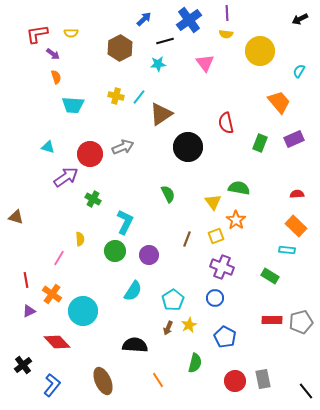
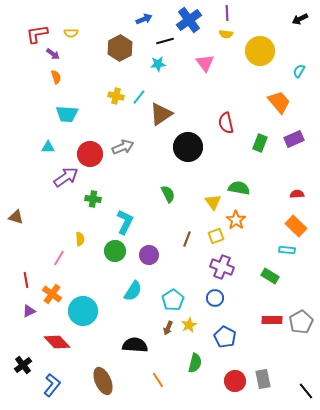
blue arrow at (144, 19): rotated 21 degrees clockwise
cyan trapezoid at (73, 105): moved 6 px left, 9 px down
cyan triangle at (48, 147): rotated 16 degrees counterclockwise
green cross at (93, 199): rotated 21 degrees counterclockwise
gray pentagon at (301, 322): rotated 15 degrees counterclockwise
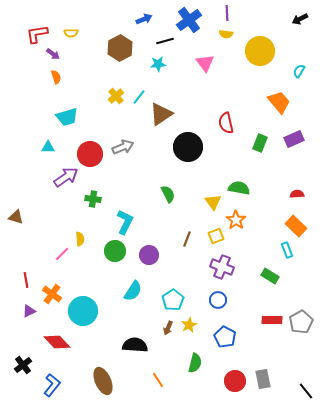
yellow cross at (116, 96): rotated 35 degrees clockwise
cyan trapezoid at (67, 114): moved 3 px down; rotated 20 degrees counterclockwise
cyan rectangle at (287, 250): rotated 63 degrees clockwise
pink line at (59, 258): moved 3 px right, 4 px up; rotated 14 degrees clockwise
blue circle at (215, 298): moved 3 px right, 2 px down
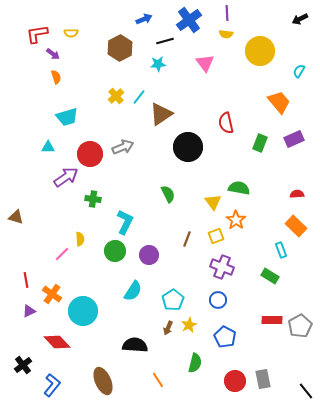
cyan rectangle at (287, 250): moved 6 px left
gray pentagon at (301, 322): moved 1 px left, 4 px down
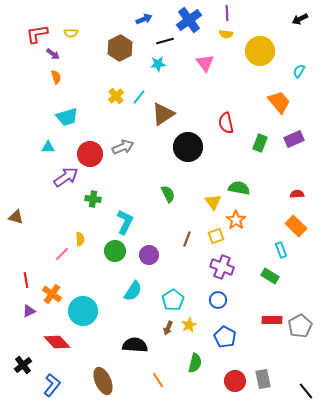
brown triangle at (161, 114): moved 2 px right
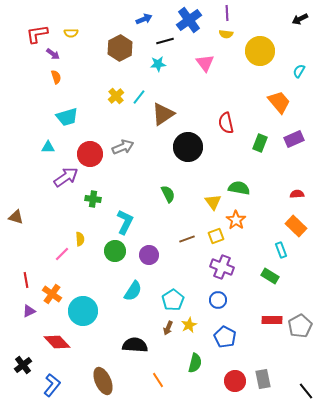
brown line at (187, 239): rotated 49 degrees clockwise
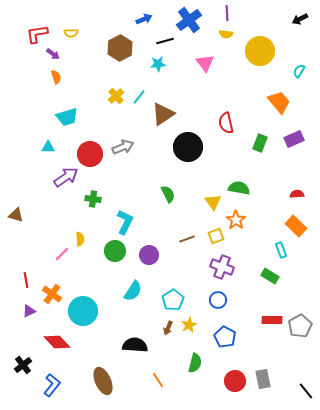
brown triangle at (16, 217): moved 2 px up
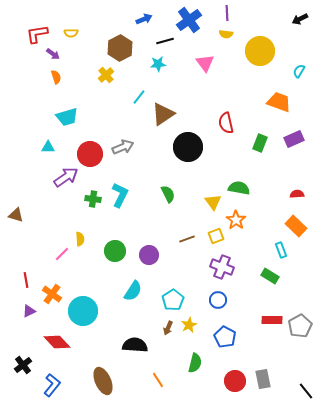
yellow cross at (116, 96): moved 10 px left, 21 px up
orange trapezoid at (279, 102): rotated 30 degrees counterclockwise
cyan L-shape at (125, 222): moved 5 px left, 27 px up
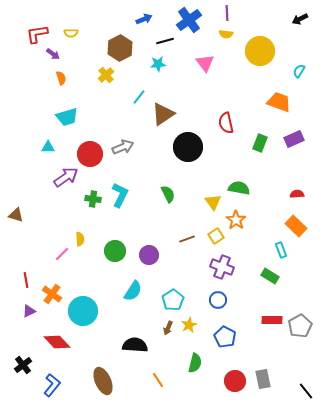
orange semicircle at (56, 77): moved 5 px right, 1 px down
yellow square at (216, 236): rotated 14 degrees counterclockwise
